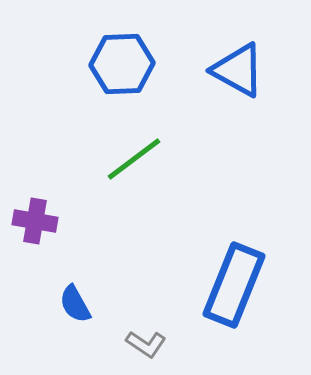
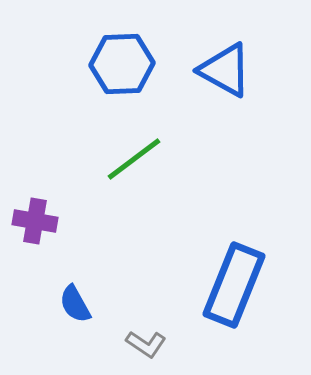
blue triangle: moved 13 px left
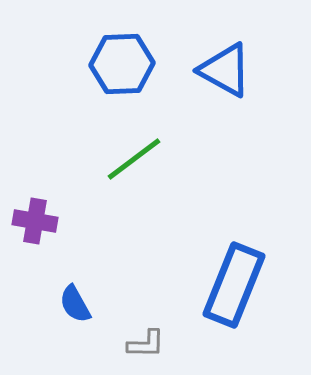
gray L-shape: rotated 33 degrees counterclockwise
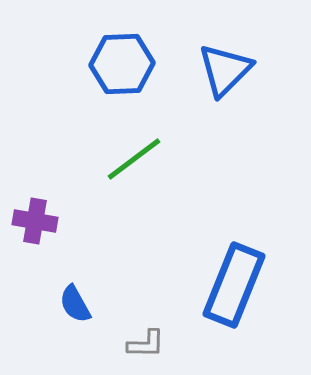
blue triangle: rotated 46 degrees clockwise
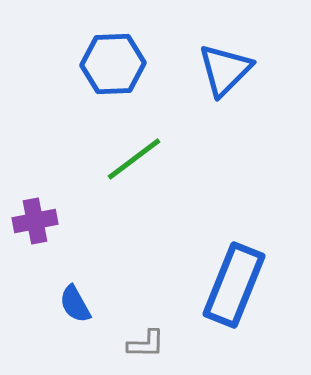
blue hexagon: moved 9 px left
purple cross: rotated 21 degrees counterclockwise
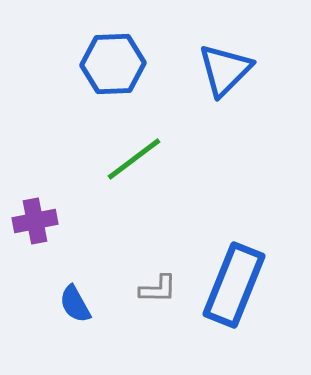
gray L-shape: moved 12 px right, 55 px up
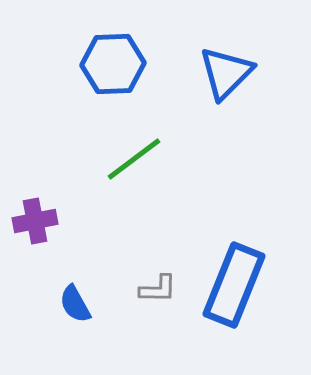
blue triangle: moved 1 px right, 3 px down
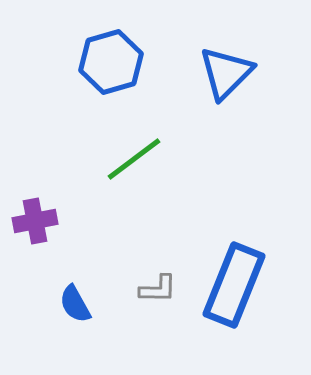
blue hexagon: moved 2 px left, 2 px up; rotated 14 degrees counterclockwise
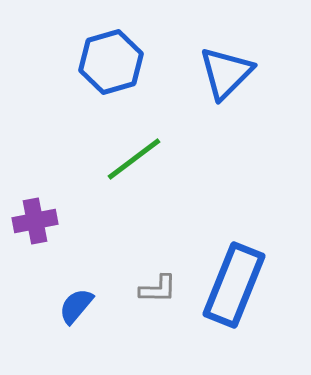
blue semicircle: moved 1 px right, 2 px down; rotated 69 degrees clockwise
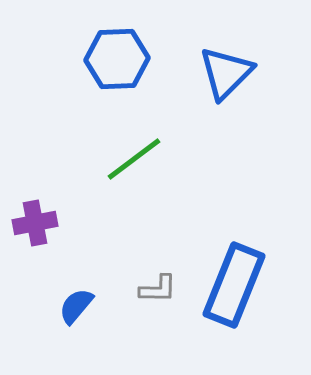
blue hexagon: moved 6 px right, 3 px up; rotated 14 degrees clockwise
purple cross: moved 2 px down
